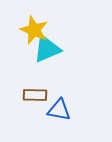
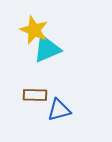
blue triangle: rotated 25 degrees counterclockwise
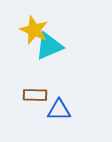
cyan triangle: moved 2 px right, 3 px up
blue triangle: rotated 15 degrees clockwise
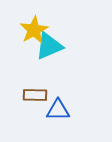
yellow star: rotated 20 degrees clockwise
blue triangle: moved 1 px left
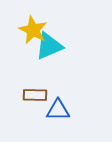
yellow star: moved 1 px left; rotated 16 degrees counterclockwise
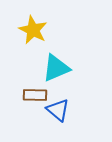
cyan triangle: moved 7 px right, 22 px down
blue triangle: rotated 40 degrees clockwise
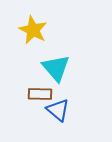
cyan triangle: rotated 48 degrees counterclockwise
brown rectangle: moved 5 px right, 1 px up
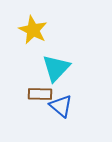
cyan triangle: rotated 24 degrees clockwise
blue triangle: moved 3 px right, 4 px up
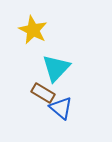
brown rectangle: moved 3 px right, 1 px up; rotated 30 degrees clockwise
blue triangle: moved 2 px down
